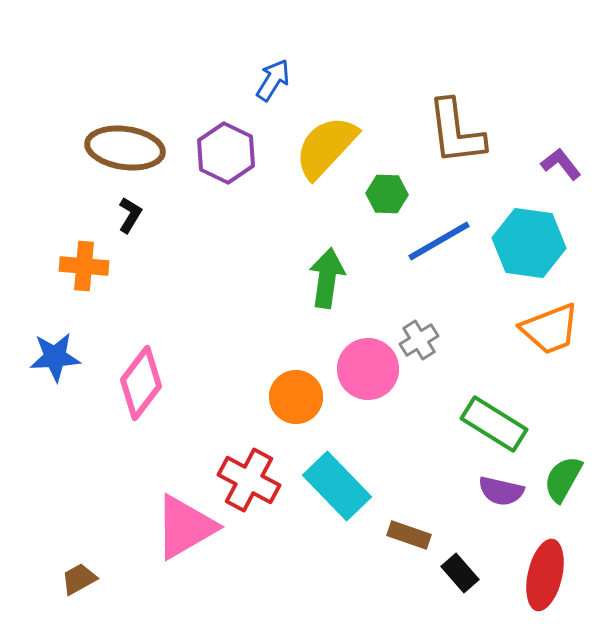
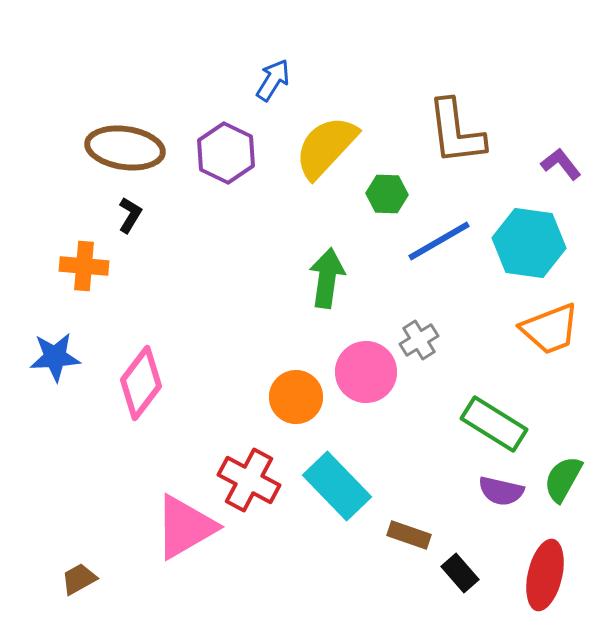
pink circle: moved 2 px left, 3 px down
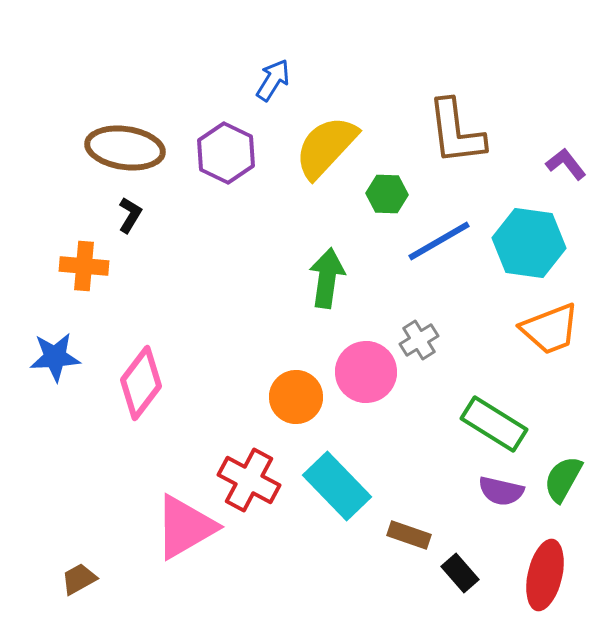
purple L-shape: moved 5 px right
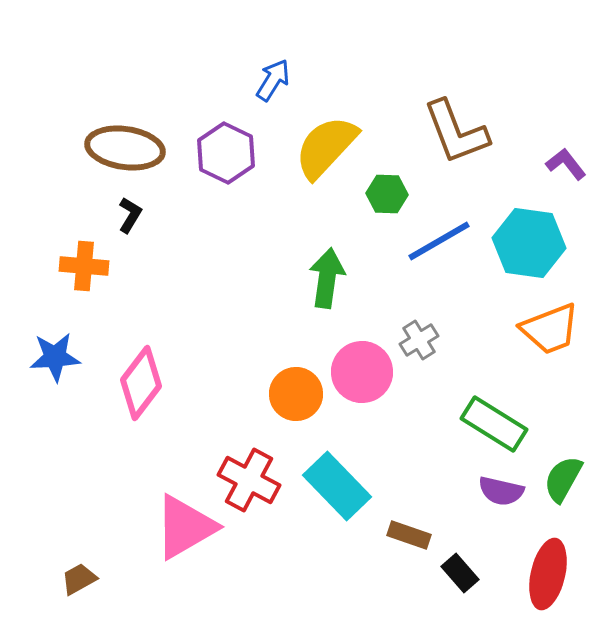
brown L-shape: rotated 14 degrees counterclockwise
pink circle: moved 4 px left
orange circle: moved 3 px up
red ellipse: moved 3 px right, 1 px up
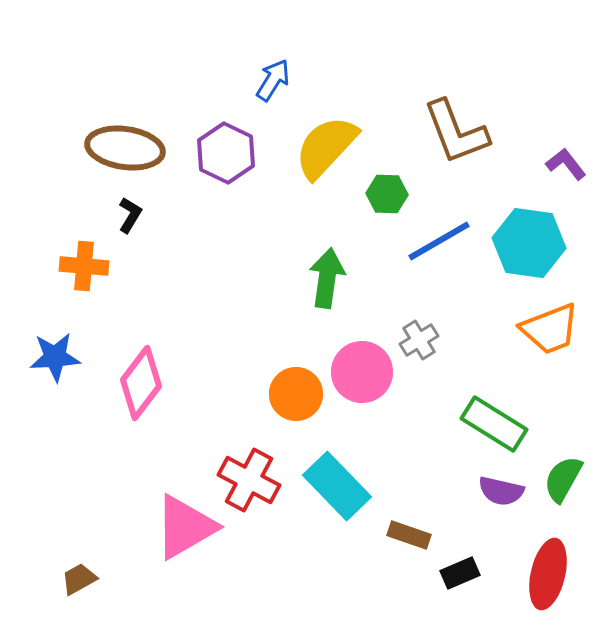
black rectangle: rotated 72 degrees counterclockwise
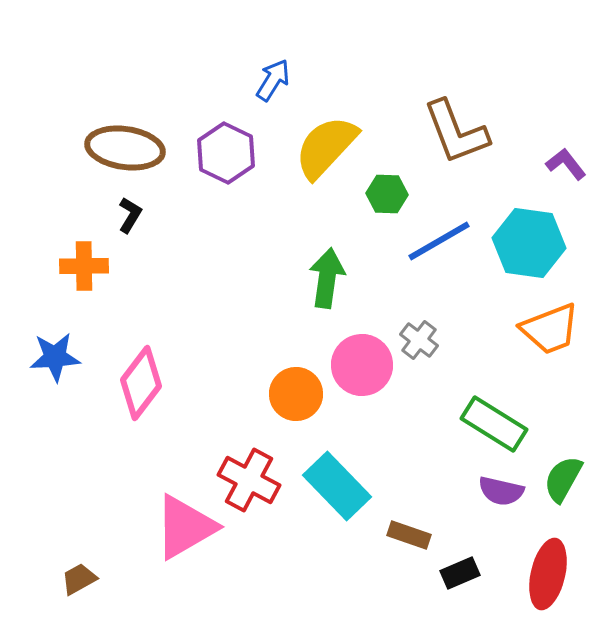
orange cross: rotated 6 degrees counterclockwise
gray cross: rotated 21 degrees counterclockwise
pink circle: moved 7 px up
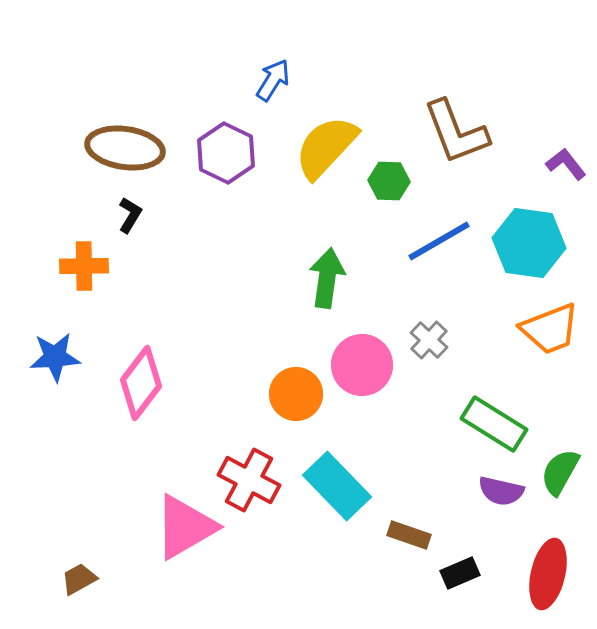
green hexagon: moved 2 px right, 13 px up
gray cross: moved 10 px right; rotated 6 degrees clockwise
green semicircle: moved 3 px left, 7 px up
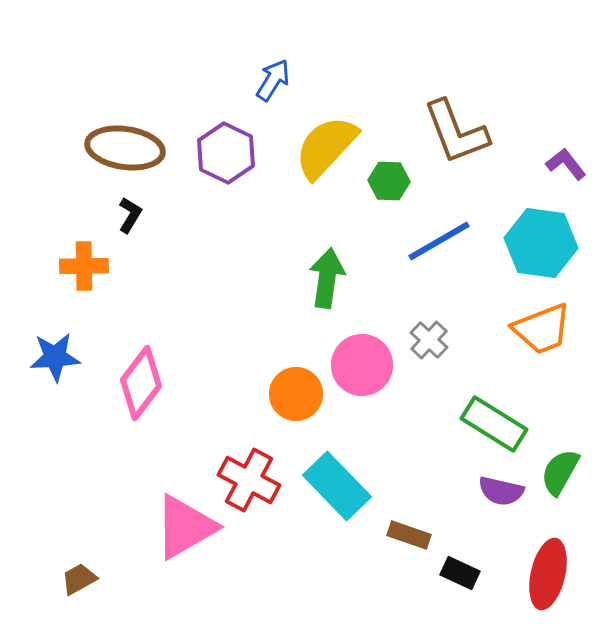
cyan hexagon: moved 12 px right
orange trapezoid: moved 8 px left
black rectangle: rotated 48 degrees clockwise
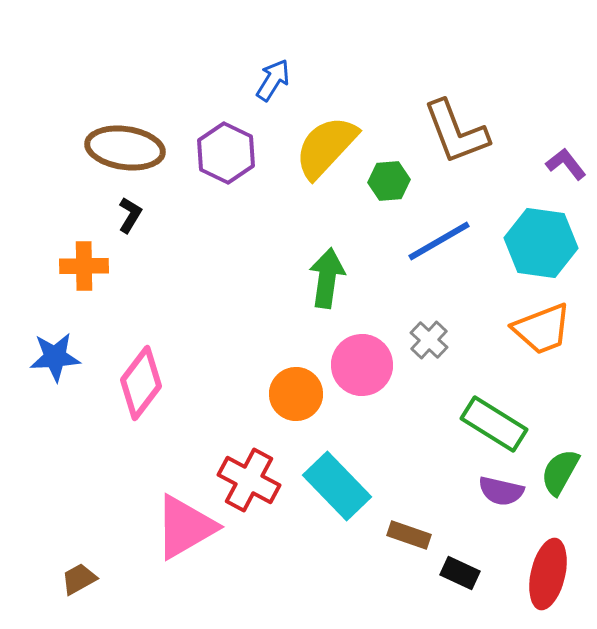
green hexagon: rotated 6 degrees counterclockwise
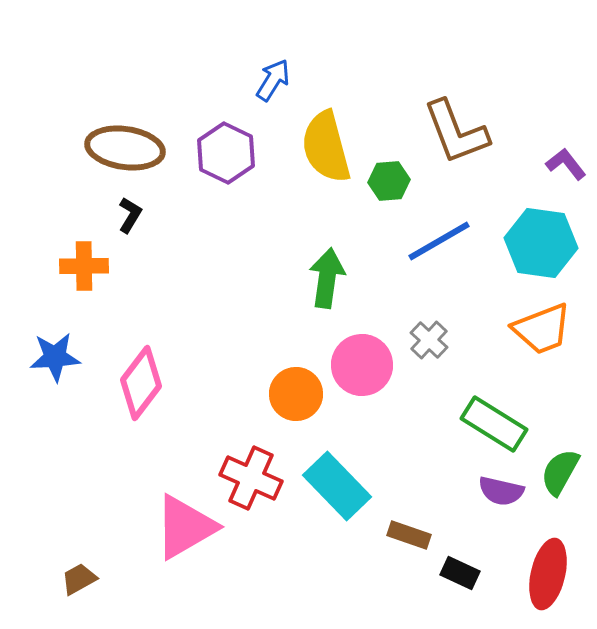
yellow semicircle: rotated 58 degrees counterclockwise
red cross: moved 2 px right, 2 px up; rotated 4 degrees counterclockwise
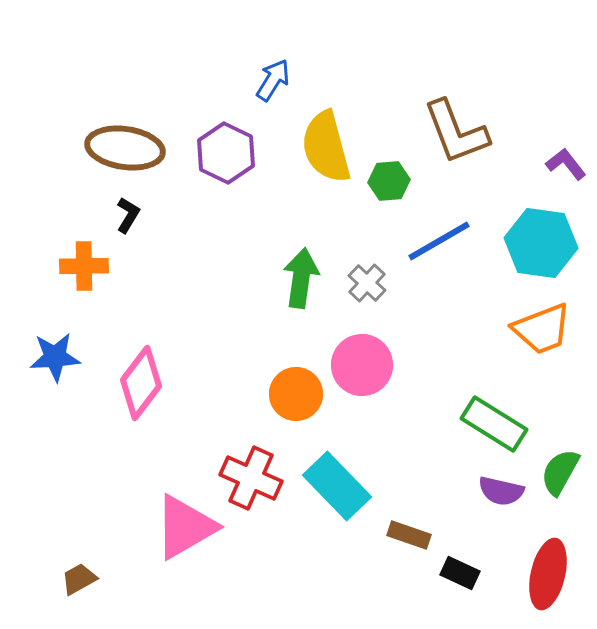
black L-shape: moved 2 px left
green arrow: moved 26 px left
gray cross: moved 62 px left, 57 px up
